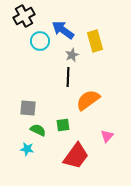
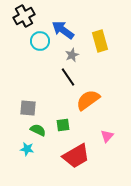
yellow rectangle: moved 5 px right
black line: rotated 36 degrees counterclockwise
red trapezoid: rotated 24 degrees clockwise
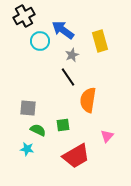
orange semicircle: rotated 45 degrees counterclockwise
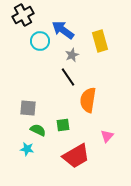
black cross: moved 1 px left, 1 px up
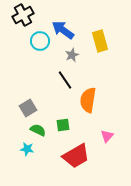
black line: moved 3 px left, 3 px down
gray square: rotated 36 degrees counterclockwise
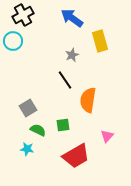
blue arrow: moved 9 px right, 12 px up
cyan circle: moved 27 px left
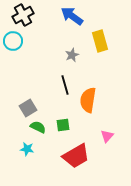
blue arrow: moved 2 px up
black line: moved 5 px down; rotated 18 degrees clockwise
green semicircle: moved 3 px up
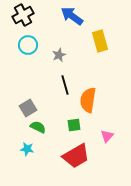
cyan circle: moved 15 px right, 4 px down
gray star: moved 13 px left
green square: moved 11 px right
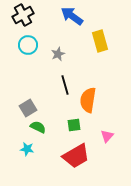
gray star: moved 1 px left, 1 px up
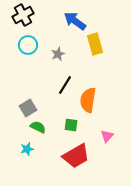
blue arrow: moved 3 px right, 5 px down
yellow rectangle: moved 5 px left, 3 px down
black line: rotated 48 degrees clockwise
green square: moved 3 px left; rotated 16 degrees clockwise
cyan star: rotated 24 degrees counterclockwise
